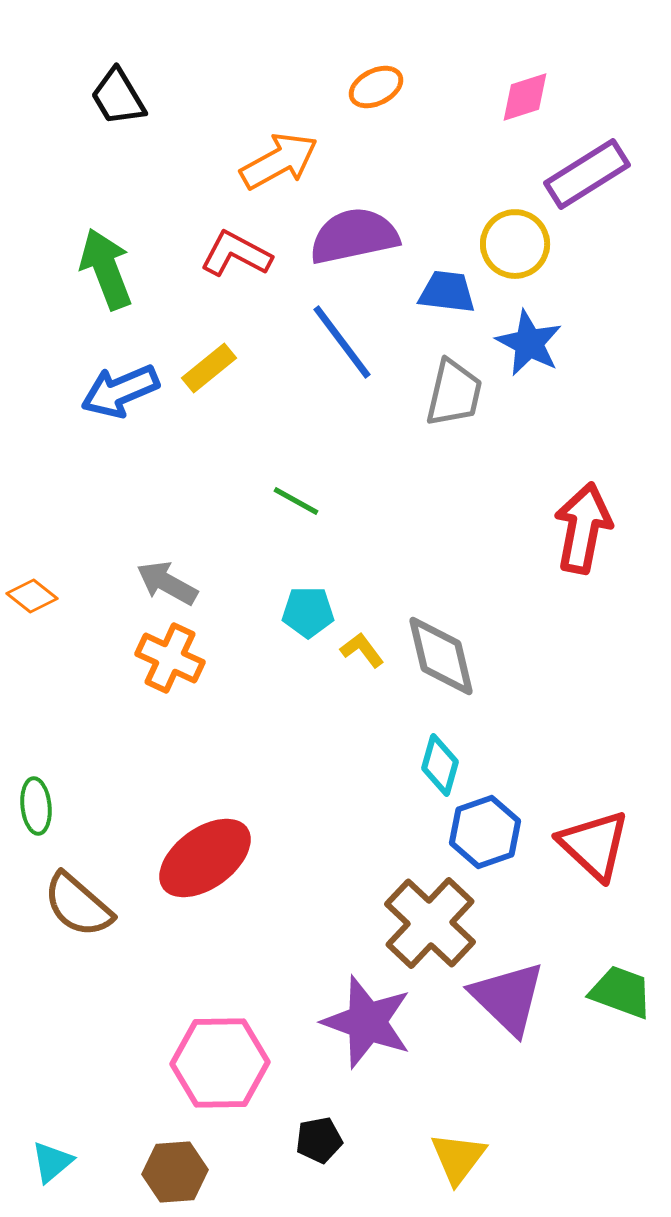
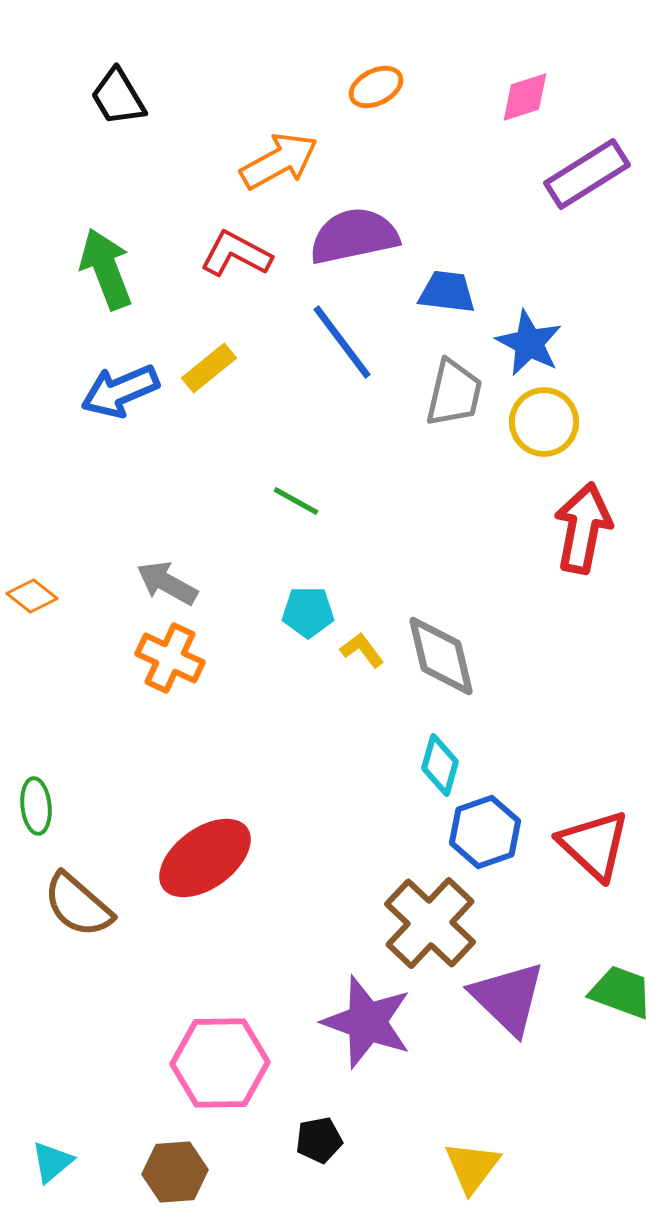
yellow circle: moved 29 px right, 178 px down
yellow triangle: moved 14 px right, 9 px down
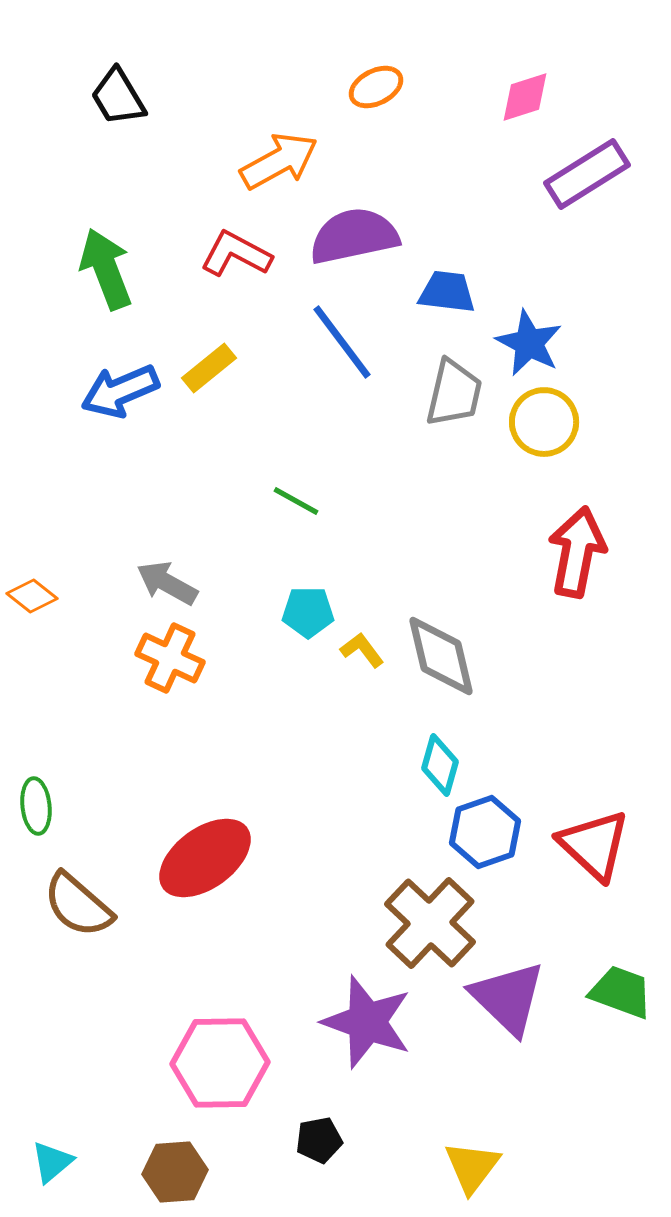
red arrow: moved 6 px left, 24 px down
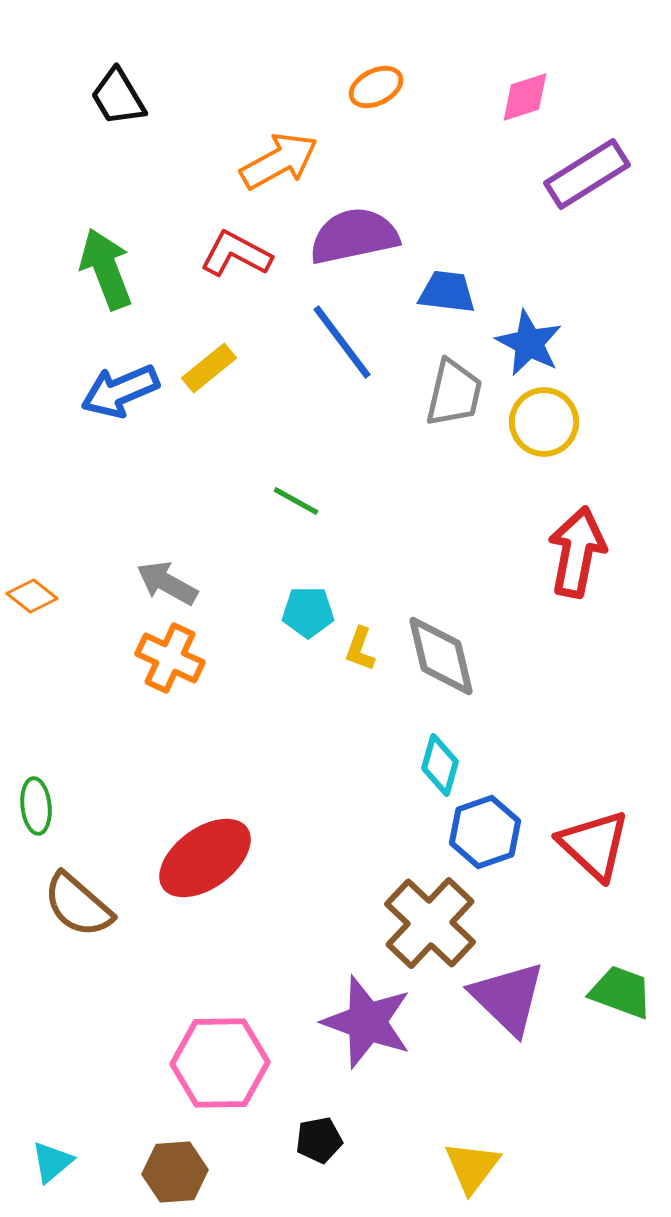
yellow L-shape: moved 2 px left, 1 px up; rotated 123 degrees counterclockwise
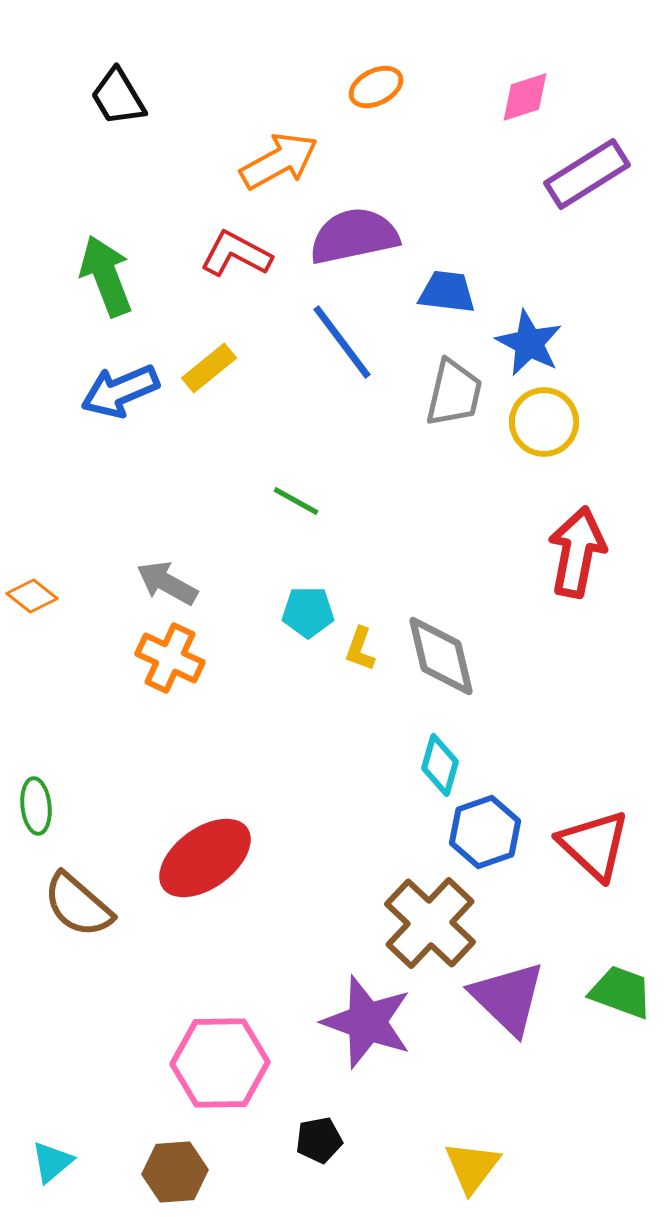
green arrow: moved 7 px down
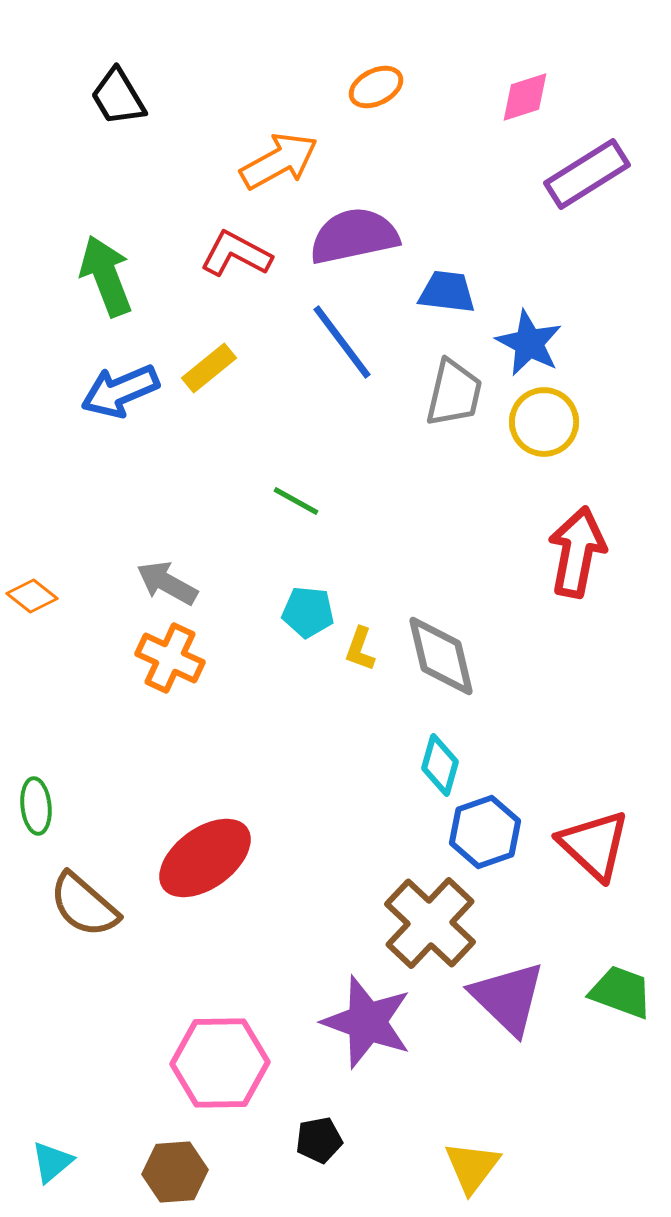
cyan pentagon: rotated 6 degrees clockwise
brown semicircle: moved 6 px right
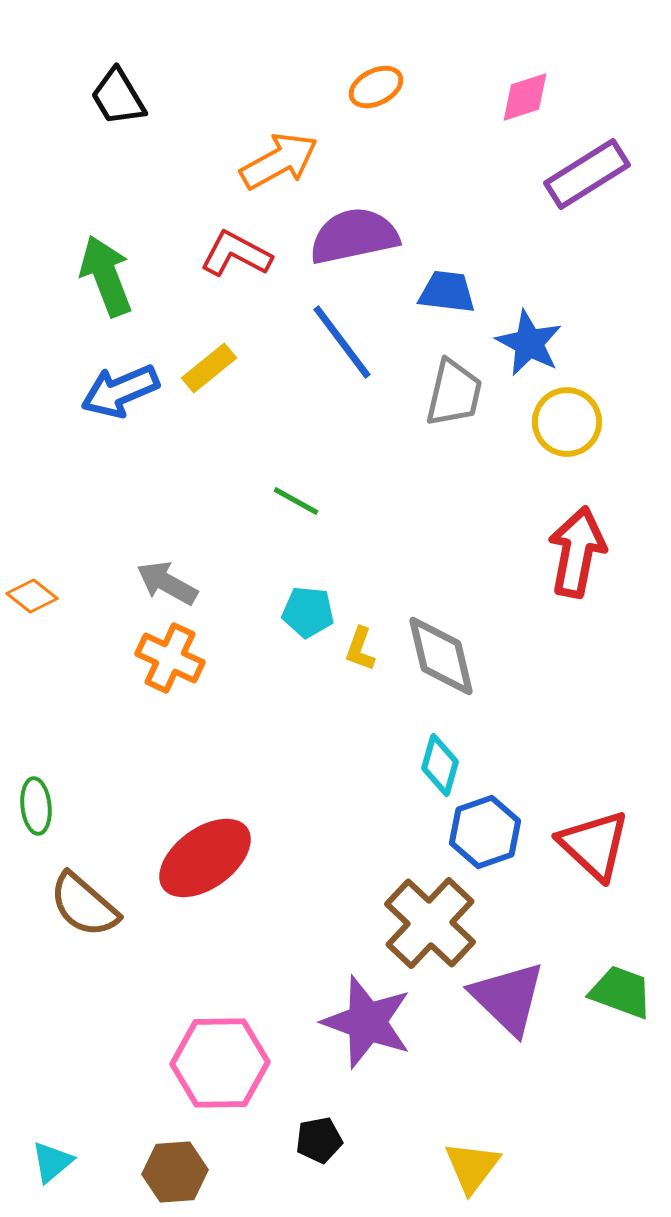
yellow circle: moved 23 px right
